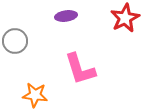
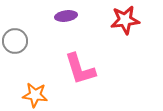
red star: moved 2 px down; rotated 20 degrees clockwise
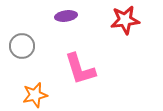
gray circle: moved 7 px right, 5 px down
orange star: rotated 20 degrees counterclockwise
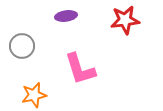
orange star: moved 1 px left
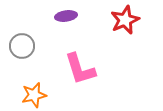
red star: rotated 16 degrees counterclockwise
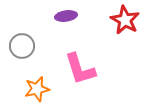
red star: rotated 20 degrees counterclockwise
orange star: moved 3 px right, 6 px up
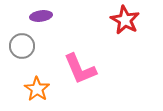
purple ellipse: moved 25 px left
pink L-shape: rotated 6 degrees counterclockwise
orange star: rotated 25 degrees counterclockwise
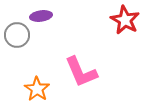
gray circle: moved 5 px left, 11 px up
pink L-shape: moved 1 px right, 3 px down
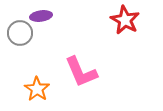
gray circle: moved 3 px right, 2 px up
